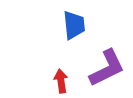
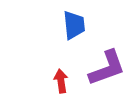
purple L-shape: rotated 6 degrees clockwise
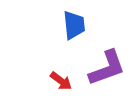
red arrow: rotated 135 degrees clockwise
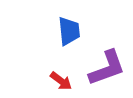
blue trapezoid: moved 5 px left, 6 px down
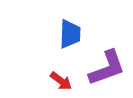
blue trapezoid: moved 1 px right, 3 px down; rotated 8 degrees clockwise
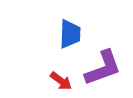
purple L-shape: moved 4 px left
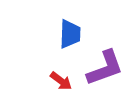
purple L-shape: moved 2 px right
